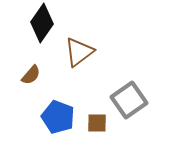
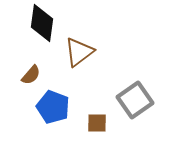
black diamond: rotated 27 degrees counterclockwise
gray square: moved 6 px right
blue pentagon: moved 5 px left, 10 px up
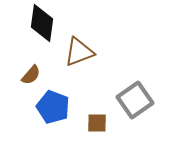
brown triangle: rotated 16 degrees clockwise
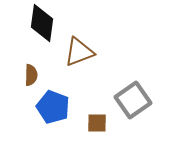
brown semicircle: rotated 40 degrees counterclockwise
gray square: moved 2 px left
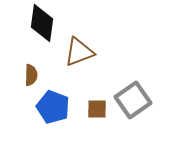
brown square: moved 14 px up
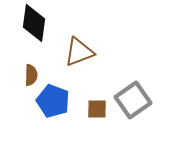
black diamond: moved 8 px left
blue pentagon: moved 6 px up
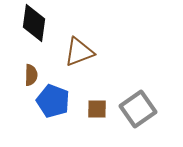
gray square: moved 5 px right, 9 px down
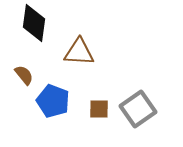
brown triangle: rotated 24 degrees clockwise
brown semicircle: moved 7 px left; rotated 40 degrees counterclockwise
brown square: moved 2 px right
